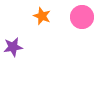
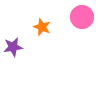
orange star: moved 11 px down
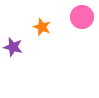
purple star: rotated 24 degrees clockwise
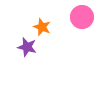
purple star: moved 14 px right
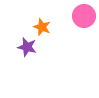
pink circle: moved 2 px right, 1 px up
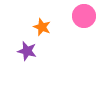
purple star: moved 4 px down
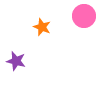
purple star: moved 11 px left, 10 px down
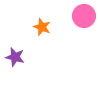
purple star: moved 1 px left, 4 px up
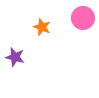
pink circle: moved 1 px left, 2 px down
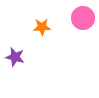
orange star: rotated 24 degrees counterclockwise
